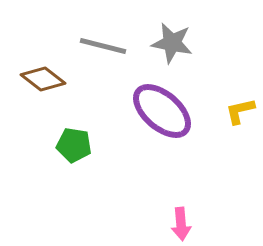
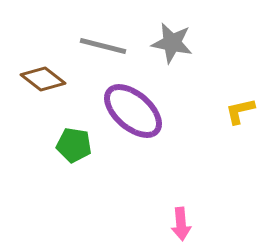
purple ellipse: moved 29 px left
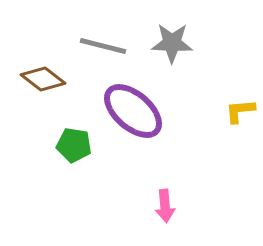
gray star: rotated 9 degrees counterclockwise
yellow L-shape: rotated 8 degrees clockwise
pink arrow: moved 16 px left, 18 px up
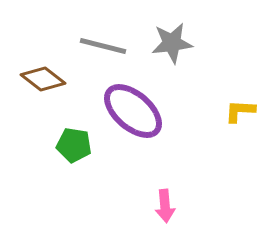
gray star: rotated 9 degrees counterclockwise
yellow L-shape: rotated 8 degrees clockwise
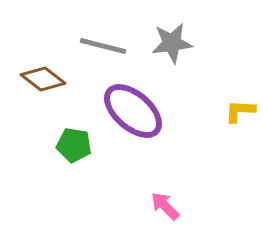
pink arrow: rotated 140 degrees clockwise
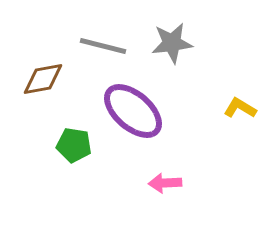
brown diamond: rotated 48 degrees counterclockwise
yellow L-shape: moved 3 px up; rotated 28 degrees clockwise
pink arrow: moved 23 px up; rotated 48 degrees counterclockwise
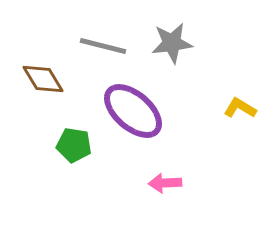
brown diamond: rotated 69 degrees clockwise
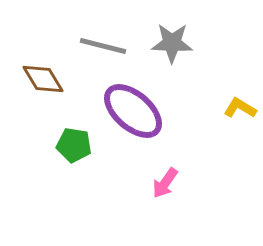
gray star: rotated 9 degrees clockwise
pink arrow: rotated 52 degrees counterclockwise
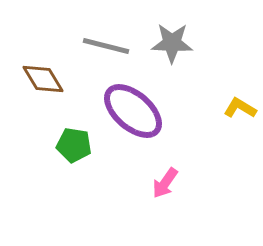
gray line: moved 3 px right
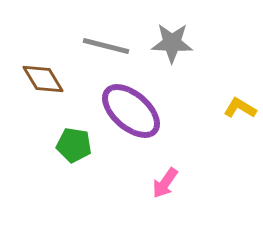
purple ellipse: moved 2 px left
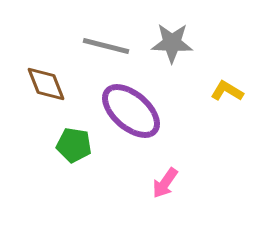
brown diamond: moved 3 px right, 5 px down; rotated 9 degrees clockwise
yellow L-shape: moved 13 px left, 17 px up
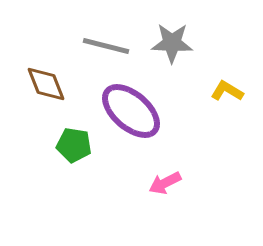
pink arrow: rotated 28 degrees clockwise
